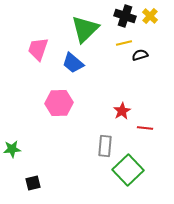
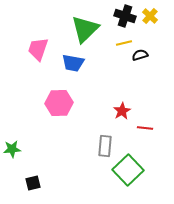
blue trapezoid: rotated 30 degrees counterclockwise
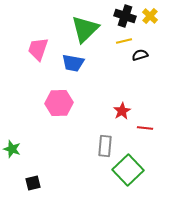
yellow line: moved 2 px up
green star: rotated 24 degrees clockwise
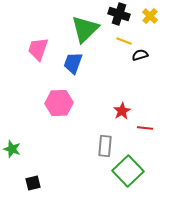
black cross: moved 6 px left, 2 px up
yellow line: rotated 35 degrees clockwise
blue trapezoid: rotated 100 degrees clockwise
green square: moved 1 px down
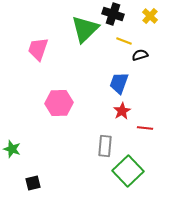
black cross: moved 6 px left
blue trapezoid: moved 46 px right, 20 px down
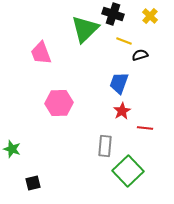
pink trapezoid: moved 3 px right, 4 px down; rotated 40 degrees counterclockwise
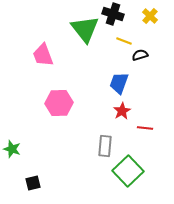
green triangle: rotated 24 degrees counterclockwise
pink trapezoid: moved 2 px right, 2 px down
